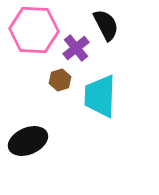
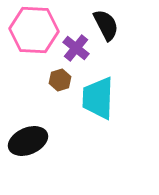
purple cross: rotated 12 degrees counterclockwise
cyan trapezoid: moved 2 px left, 2 px down
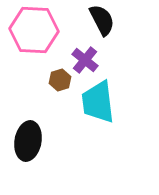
black semicircle: moved 4 px left, 5 px up
purple cross: moved 9 px right, 12 px down
cyan trapezoid: moved 4 px down; rotated 9 degrees counterclockwise
black ellipse: rotated 57 degrees counterclockwise
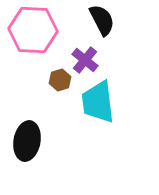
pink hexagon: moved 1 px left
black ellipse: moved 1 px left
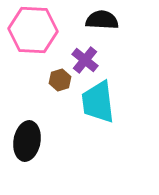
black semicircle: rotated 60 degrees counterclockwise
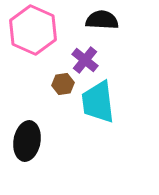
pink hexagon: rotated 21 degrees clockwise
brown hexagon: moved 3 px right, 4 px down; rotated 10 degrees clockwise
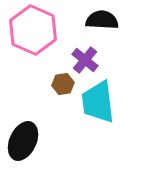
black ellipse: moved 4 px left; rotated 15 degrees clockwise
